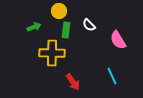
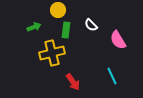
yellow circle: moved 1 px left, 1 px up
white semicircle: moved 2 px right
yellow cross: rotated 15 degrees counterclockwise
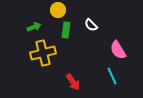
pink semicircle: moved 10 px down
yellow cross: moved 9 px left
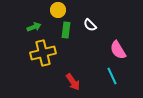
white semicircle: moved 1 px left
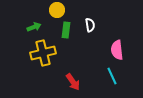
yellow circle: moved 1 px left
white semicircle: rotated 144 degrees counterclockwise
pink semicircle: moved 1 px left; rotated 24 degrees clockwise
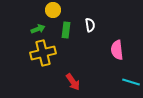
yellow circle: moved 4 px left
green arrow: moved 4 px right, 2 px down
cyan line: moved 19 px right, 6 px down; rotated 48 degrees counterclockwise
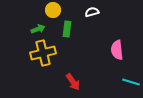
white semicircle: moved 2 px right, 13 px up; rotated 96 degrees counterclockwise
green rectangle: moved 1 px right, 1 px up
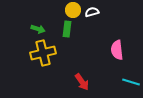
yellow circle: moved 20 px right
green arrow: rotated 40 degrees clockwise
red arrow: moved 9 px right
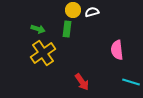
yellow cross: rotated 20 degrees counterclockwise
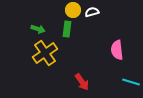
yellow cross: moved 2 px right
